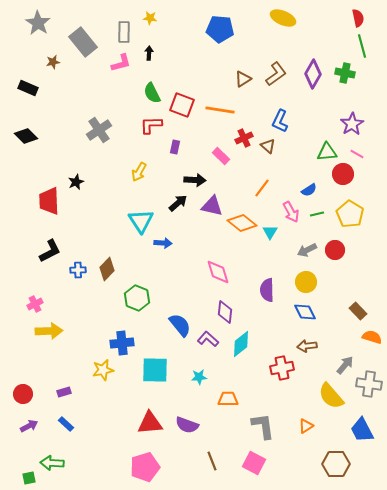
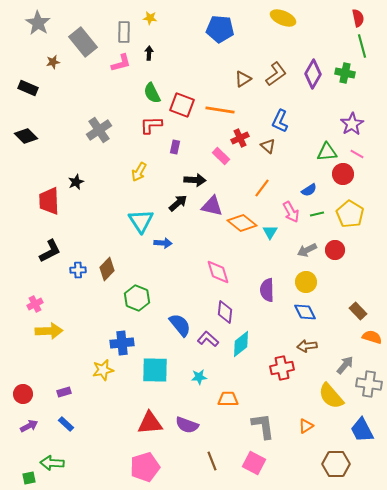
red cross at (244, 138): moved 4 px left
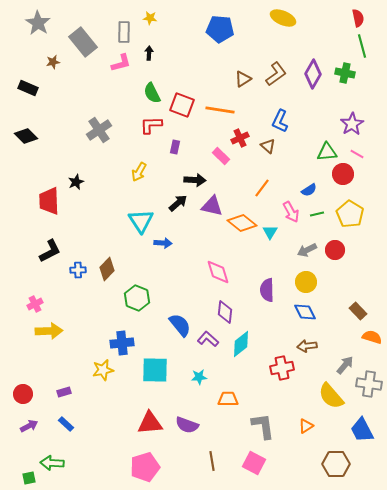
brown line at (212, 461): rotated 12 degrees clockwise
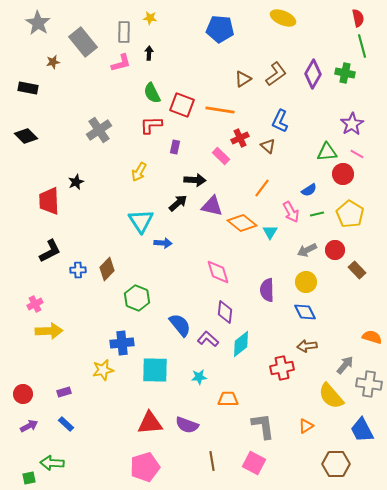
black rectangle at (28, 88): rotated 12 degrees counterclockwise
brown rectangle at (358, 311): moved 1 px left, 41 px up
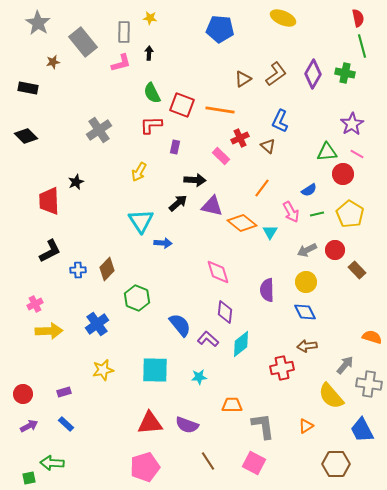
blue cross at (122, 343): moved 25 px left, 19 px up; rotated 30 degrees counterclockwise
orange trapezoid at (228, 399): moved 4 px right, 6 px down
brown line at (212, 461): moved 4 px left; rotated 24 degrees counterclockwise
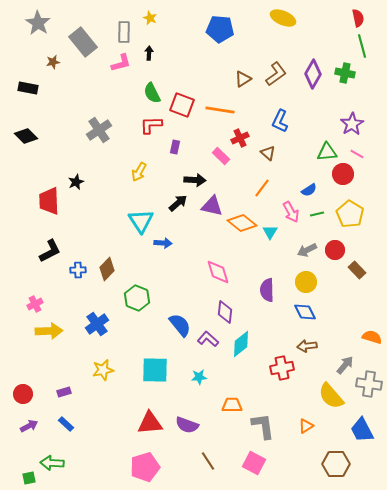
yellow star at (150, 18): rotated 16 degrees clockwise
brown triangle at (268, 146): moved 7 px down
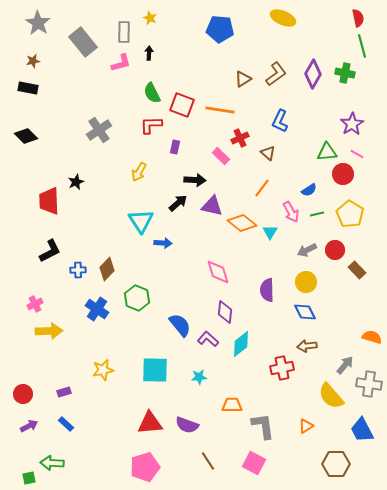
brown star at (53, 62): moved 20 px left, 1 px up
blue cross at (97, 324): moved 15 px up; rotated 20 degrees counterclockwise
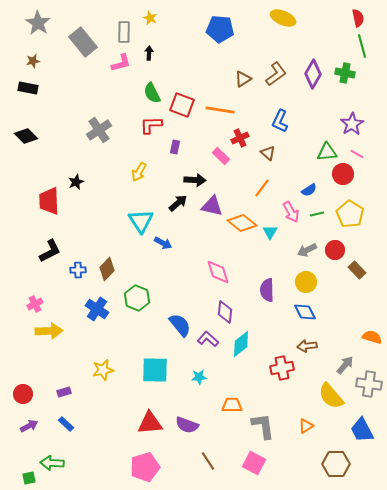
blue arrow at (163, 243): rotated 24 degrees clockwise
